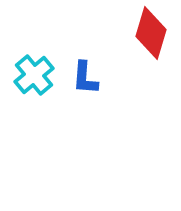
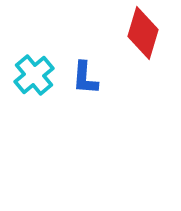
red diamond: moved 8 px left
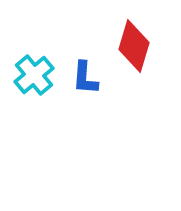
red diamond: moved 9 px left, 13 px down
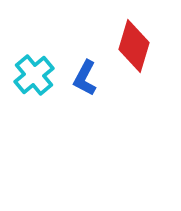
blue L-shape: rotated 24 degrees clockwise
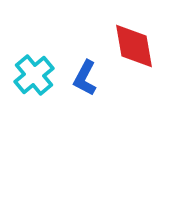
red diamond: rotated 27 degrees counterclockwise
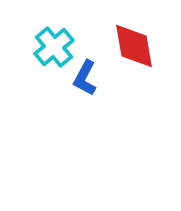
cyan cross: moved 20 px right, 28 px up
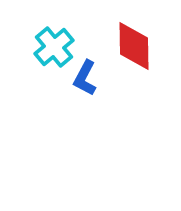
red diamond: rotated 9 degrees clockwise
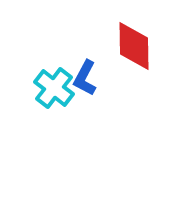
cyan cross: moved 41 px down; rotated 12 degrees counterclockwise
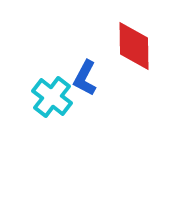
cyan cross: moved 2 px left, 9 px down
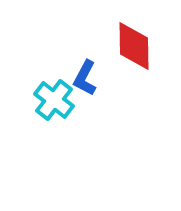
cyan cross: moved 2 px right, 3 px down
